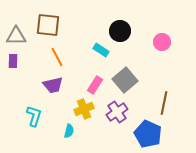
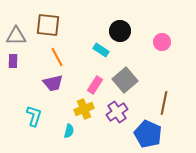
purple trapezoid: moved 2 px up
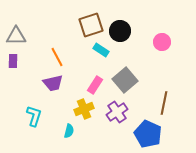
brown square: moved 43 px right; rotated 25 degrees counterclockwise
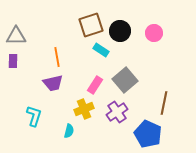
pink circle: moved 8 px left, 9 px up
orange line: rotated 18 degrees clockwise
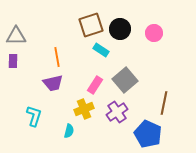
black circle: moved 2 px up
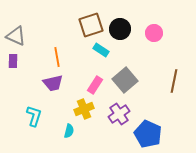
gray triangle: rotated 25 degrees clockwise
brown line: moved 10 px right, 22 px up
purple cross: moved 2 px right, 2 px down
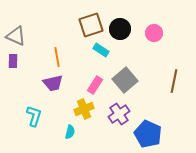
cyan semicircle: moved 1 px right, 1 px down
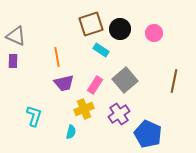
brown square: moved 1 px up
purple trapezoid: moved 11 px right
cyan semicircle: moved 1 px right
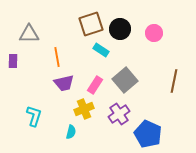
gray triangle: moved 13 px right, 2 px up; rotated 25 degrees counterclockwise
